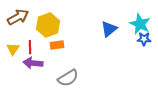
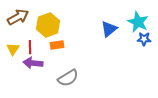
cyan star: moved 2 px left, 2 px up
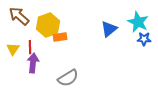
brown arrow: moved 1 px right, 1 px up; rotated 110 degrees counterclockwise
orange rectangle: moved 3 px right, 8 px up
purple arrow: rotated 90 degrees clockwise
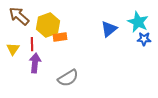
red line: moved 2 px right, 3 px up
purple arrow: moved 2 px right
